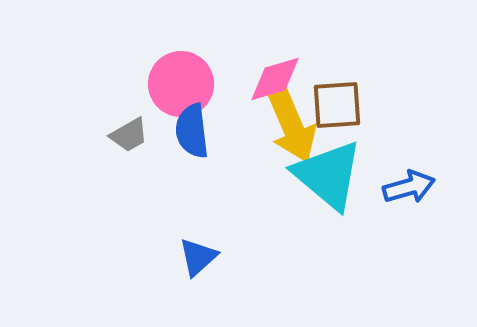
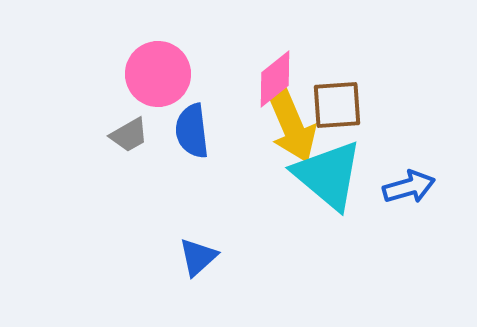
pink diamond: rotated 22 degrees counterclockwise
pink circle: moved 23 px left, 10 px up
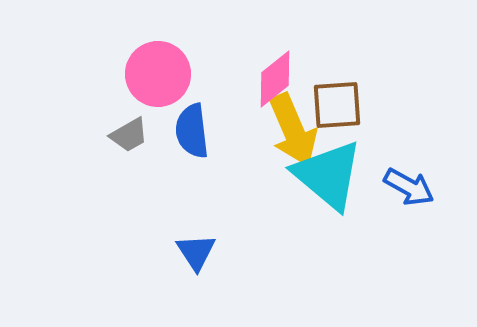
yellow arrow: moved 1 px right, 4 px down
blue arrow: rotated 45 degrees clockwise
blue triangle: moved 2 px left, 5 px up; rotated 21 degrees counterclockwise
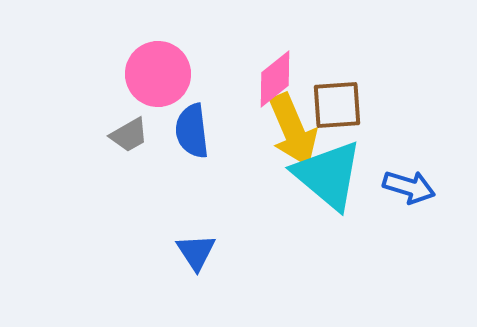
blue arrow: rotated 12 degrees counterclockwise
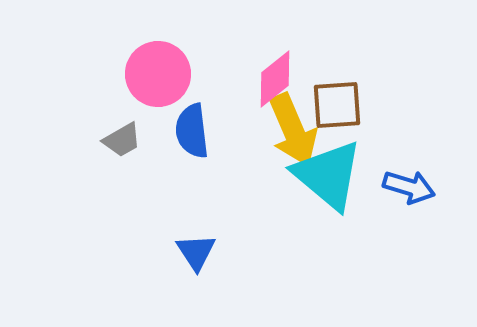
gray trapezoid: moved 7 px left, 5 px down
